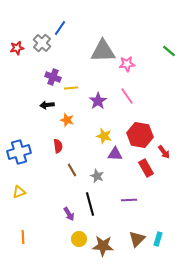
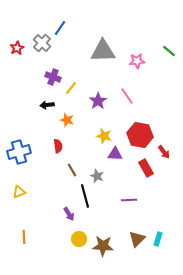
red star: rotated 16 degrees counterclockwise
pink star: moved 10 px right, 3 px up
yellow line: rotated 48 degrees counterclockwise
black line: moved 5 px left, 8 px up
orange line: moved 1 px right
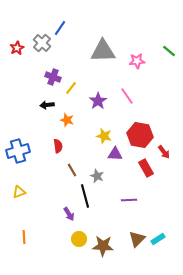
blue cross: moved 1 px left, 1 px up
cyan rectangle: rotated 40 degrees clockwise
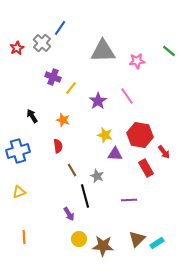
black arrow: moved 15 px left, 11 px down; rotated 64 degrees clockwise
orange star: moved 4 px left
yellow star: moved 1 px right, 1 px up
cyan rectangle: moved 1 px left, 4 px down
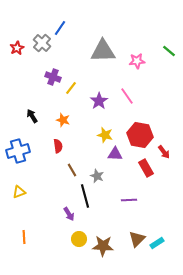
purple star: moved 1 px right
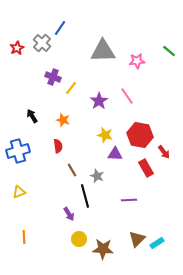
brown star: moved 3 px down
